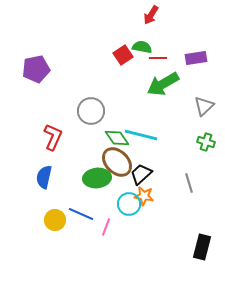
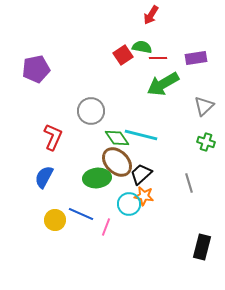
blue semicircle: rotated 15 degrees clockwise
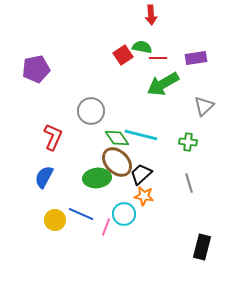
red arrow: rotated 36 degrees counterclockwise
green cross: moved 18 px left; rotated 12 degrees counterclockwise
cyan circle: moved 5 px left, 10 px down
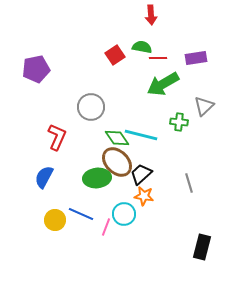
red square: moved 8 px left
gray circle: moved 4 px up
red L-shape: moved 4 px right
green cross: moved 9 px left, 20 px up
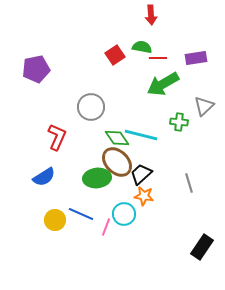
blue semicircle: rotated 150 degrees counterclockwise
black rectangle: rotated 20 degrees clockwise
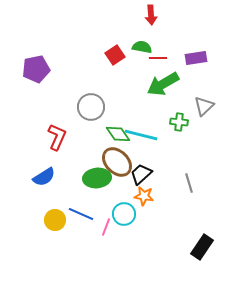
green diamond: moved 1 px right, 4 px up
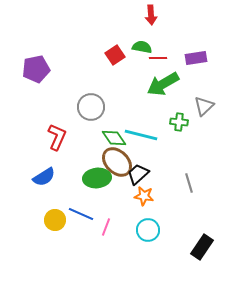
green diamond: moved 4 px left, 4 px down
black trapezoid: moved 3 px left
cyan circle: moved 24 px right, 16 px down
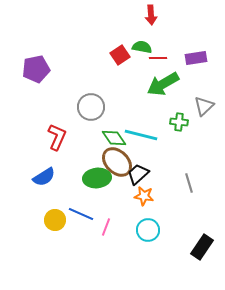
red square: moved 5 px right
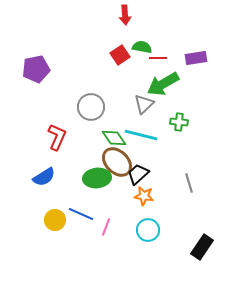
red arrow: moved 26 px left
gray triangle: moved 60 px left, 2 px up
